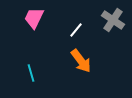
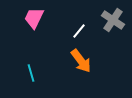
white line: moved 3 px right, 1 px down
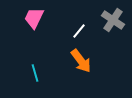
cyan line: moved 4 px right
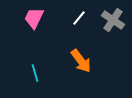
white line: moved 13 px up
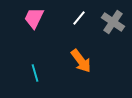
gray cross: moved 2 px down
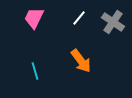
cyan line: moved 2 px up
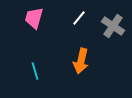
pink trapezoid: rotated 10 degrees counterclockwise
gray cross: moved 4 px down
orange arrow: rotated 50 degrees clockwise
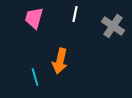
white line: moved 4 px left, 4 px up; rotated 28 degrees counterclockwise
orange arrow: moved 21 px left
cyan line: moved 6 px down
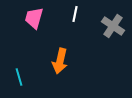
cyan line: moved 16 px left
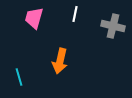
gray cross: rotated 20 degrees counterclockwise
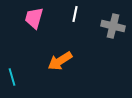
orange arrow: rotated 45 degrees clockwise
cyan line: moved 7 px left
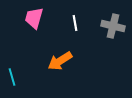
white line: moved 9 px down; rotated 21 degrees counterclockwise
